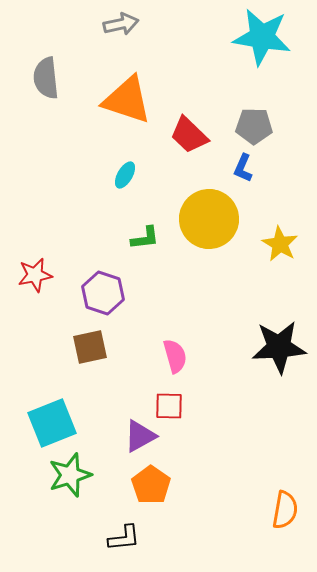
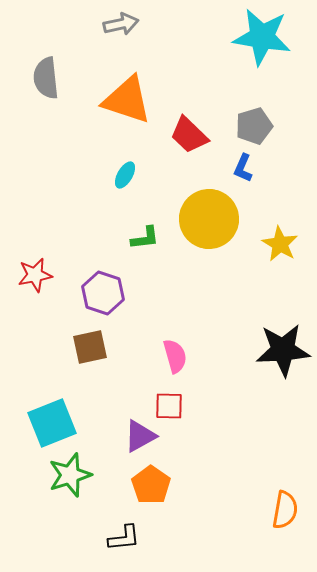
gray pentagon: rotated 18 degrees counterclockwise
black star: moved 4 px right, 3 px down
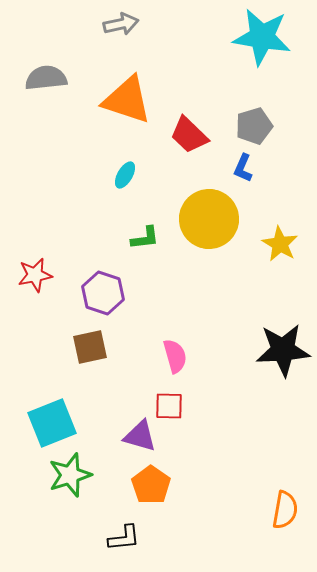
gray semicircle: rotated 90 degrees clockwise
purple triangle: rotated 45 degrees clockwise
